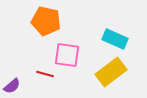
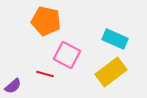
pink square: rotated 20 degrees clockwise
purple semicircle: moved 1 px right
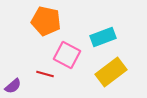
cyan rectangle: moved 12 px left, 2 px up; rotated 45 degrees counterclockwise
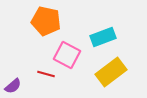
red line: moved 1 px right
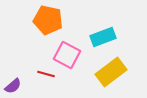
orange pentagon: moved 2 px right, 1 px up
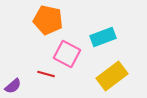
pink square: moved 1 px up
yellow rectangle: moved 1 px right, 4 px down
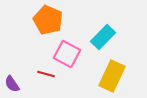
orange pentagon: rotated 12 degrees clockwise
cyan rectangle: rotated 25 degrees counterclockwise
yellow rectangle: rotated 28 degrees counterclockwise
purple semicircle: moved 1 px left, 2 px up; rotated 96 degrees clockwise
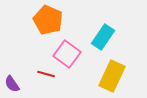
cyan rectangle: rotated 10 degrees counterclockwise
pink square: rotated 8 degrees clockwise
